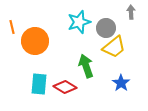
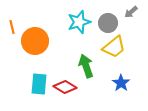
gray arrow: rotated 128 degrees counterclockwise
gray circle: moved 2 px right, 5 px up
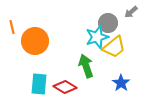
cyan star: moved 18 px right, 15 px down
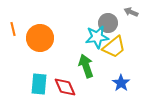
gray arrow: rotated 64 degrees clockwise
orange line: moved 1 px right, 2 px down
cyan star: rotated 10 degrees clockwise
orange circle: moved 5 px right, 3 px up
red diamond: rotated 35 degrees clockwise
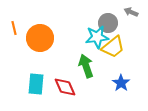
orange line: moved 1 px right, 1 px up
yellow trapezoid: moved 1 px left
cyan rectangle: moved 3 px left
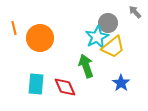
gray arrow: moved 4 px right; rotated 24 degrees clockwise
cyan star: rotated 20 degrees counterclockwise
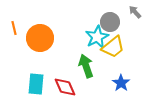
gray circle: moved 2 px right, 1 px up
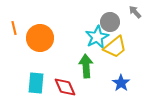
yellow trapezoid: moved 2 px right
green arrow: rotated 15 degrees clockwise
cyan rectangle: moved 1 px up
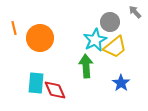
cyan star: moved 2 px left, 3 px down
red diamond: moved 10 px left, 3 px down
